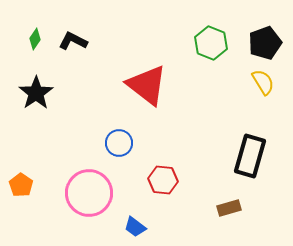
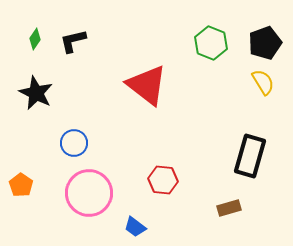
black L-shape: rotated 40 degrees counterclockwise
black star: rotated 12 degrees counterclockwise
blue circle: moved 45 px left
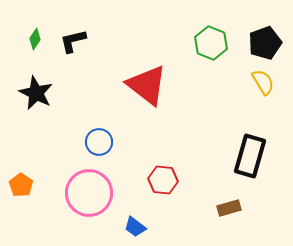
blue circle: moved 25 px right, 1 px up
